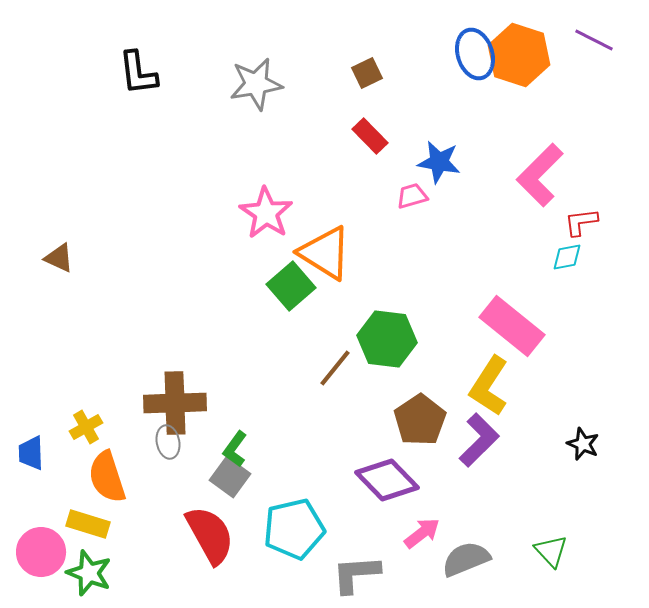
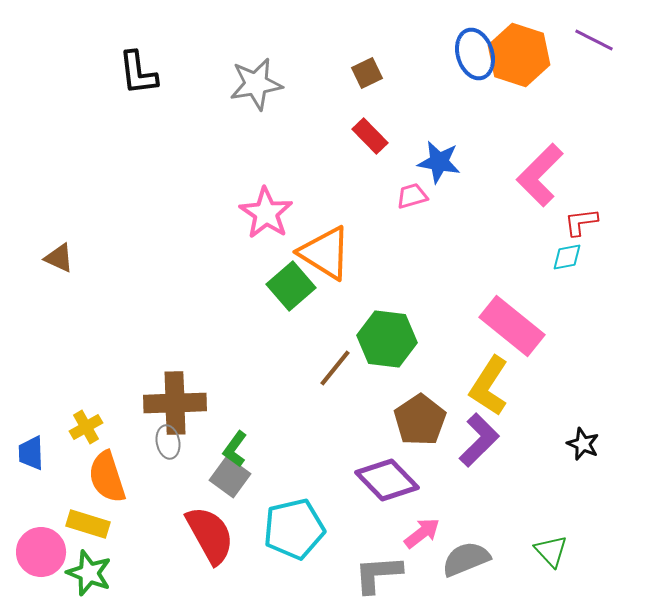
gray L-shape: moved 22 px right
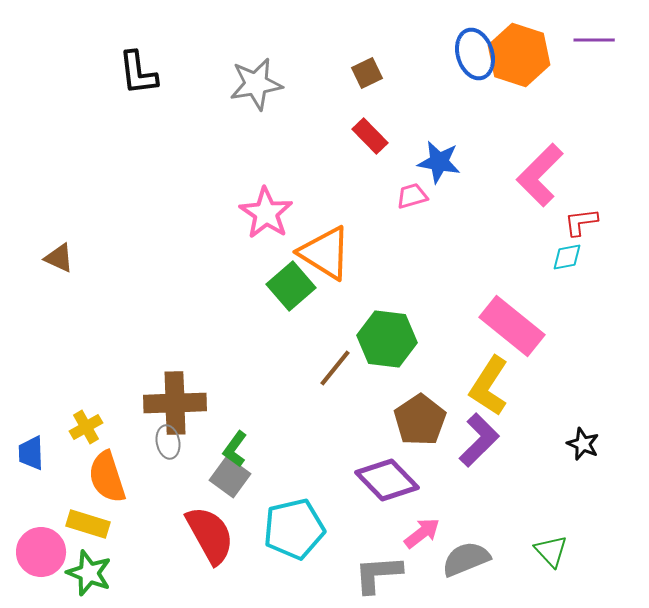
purple line: rotated 27 degrees counterclockwise
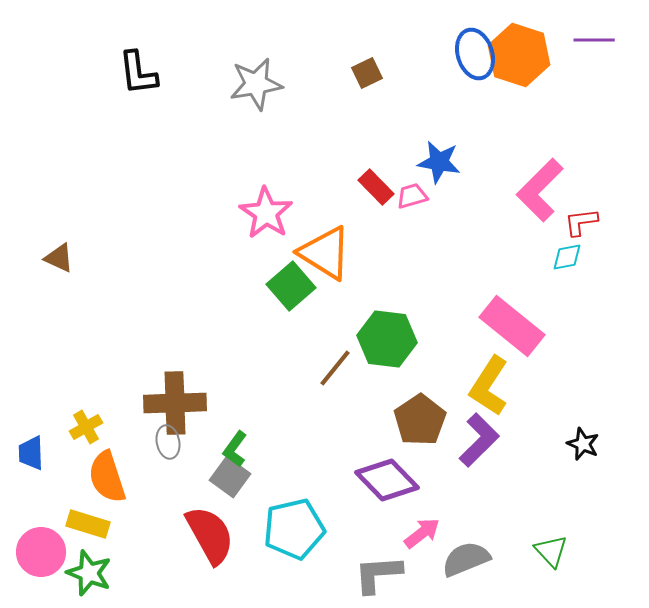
red rectangle: moved 6 px right, 51 px down
pink L-shape: moved 15 px down
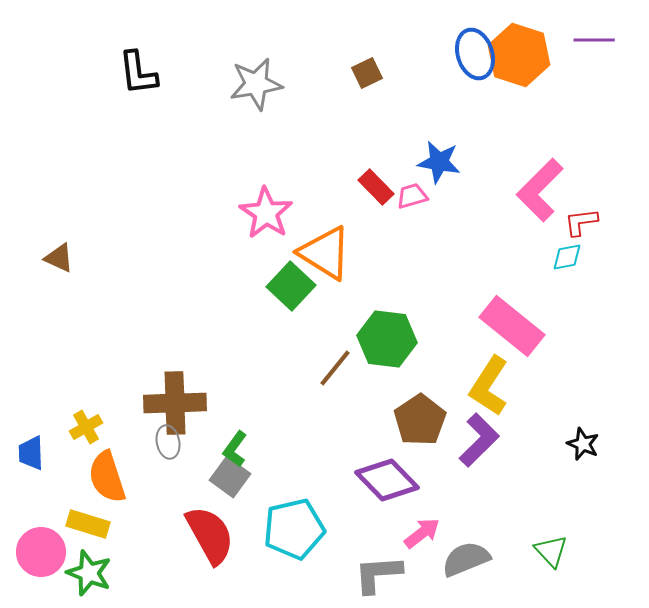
green square: rotated 6 degrees counterclockwise
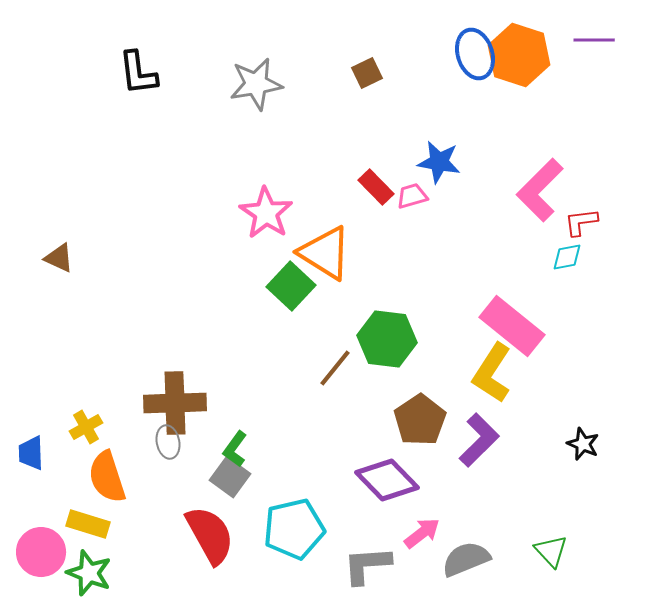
yellow L-shape: moved 3 px right, 13 px up
gray L-shape: moved 11 px left, 9 px up
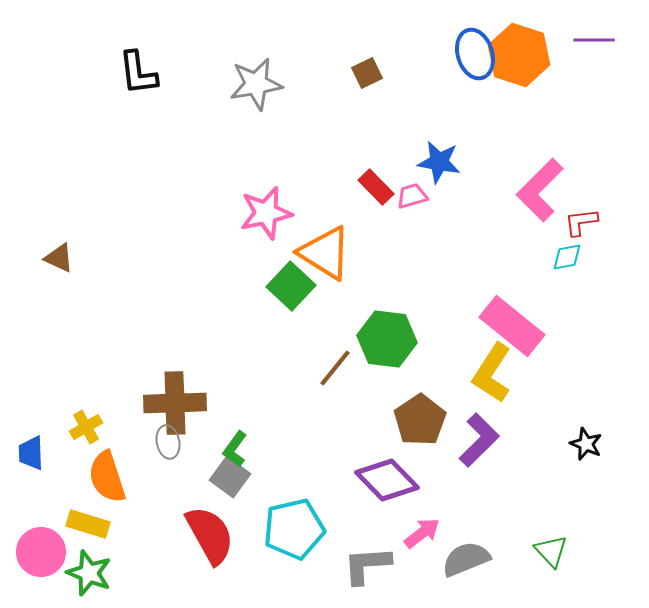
pink star: rotated 26 degrees clockwise
black star: moved 3 px right
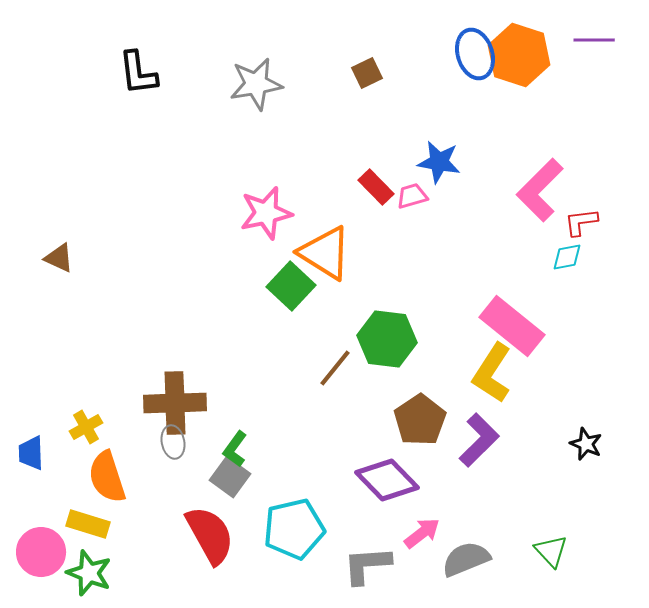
gray ellipse: moved 5 px right
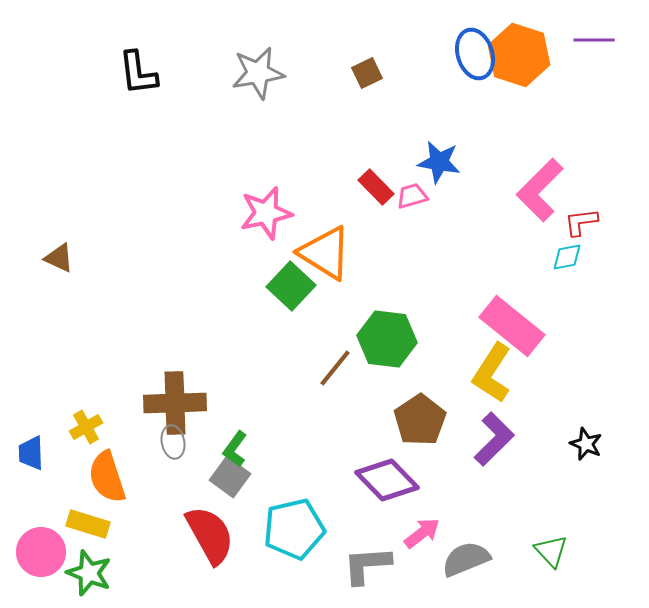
gray star: moved 2 px right, 11 px up
purple L-shape: moved 15 px right, 1 px up
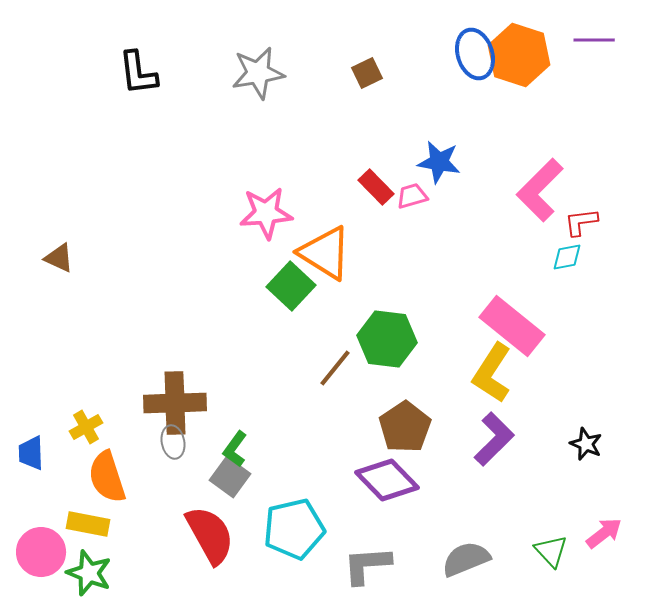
pink star: rotated 8 degrees clockwise
brown pentagon: moved 15 px left, 7 px down
yellow rectangle: rotated 6 degrees counterclockwise
pink arrow: moved 182 px right
